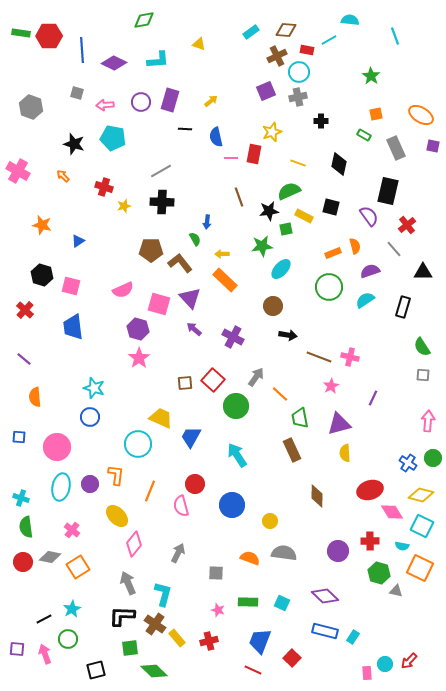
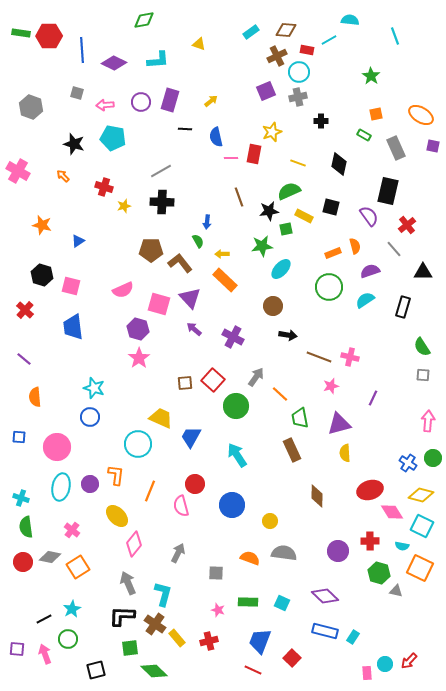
green semicircle at (195, 239): moved 3 px right, 2 px down
pink star at (331, 386): rotated 14 degrees clockwise
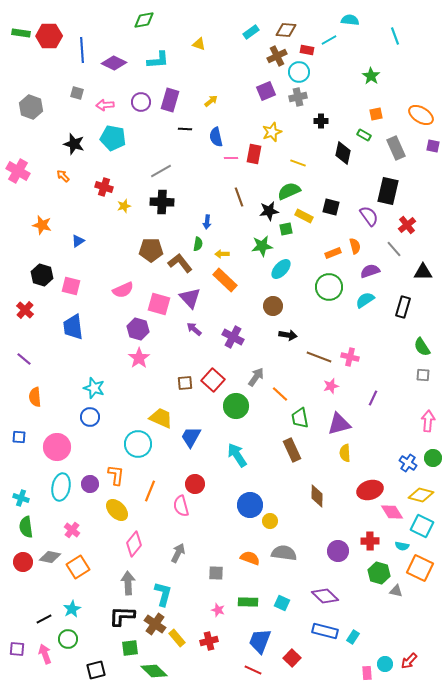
black diamond at (339, 164): moved 4 px right, 11 px up
green semicircle at (198, 241): moved 3 px down; rotated 40 degrees clockwise
blue circle at (232, 505): moved 18 px right
yellow ellipse at (117, 516): moved 6 px up
gray arrow at (128, 583): rotated 20 degrees clockwise
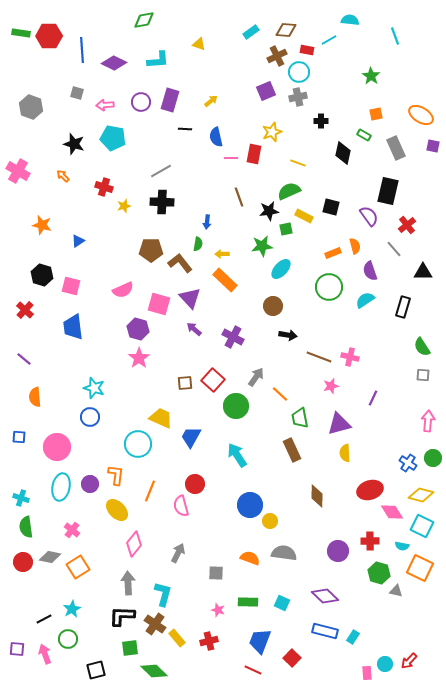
purple semicircle at (370, 271): rotated 90 degrees counterclockwise
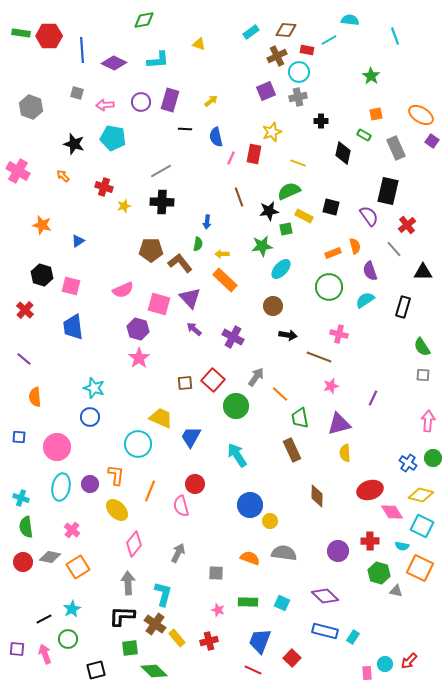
purple square at (433, 146): moved 1 px left, 5 px up; rotated 24 degrees clockwise
pink line at (231, 158): rotated 64 degrees counterclockwise
pink cross at (350, 357): moved 11 px left, 23 px up
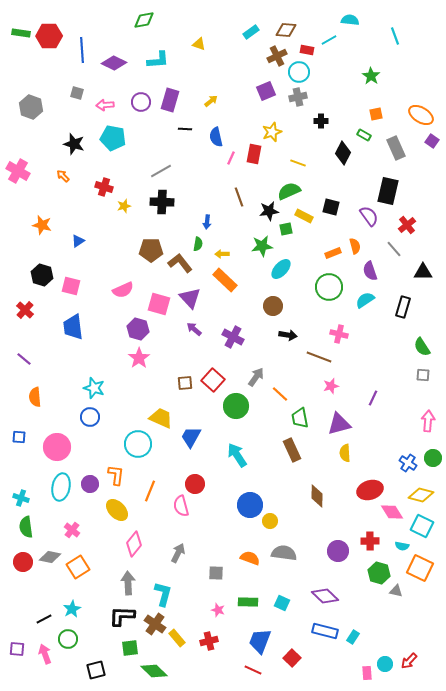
black diamond at (343, 153): rotated 15 degrees clockwise
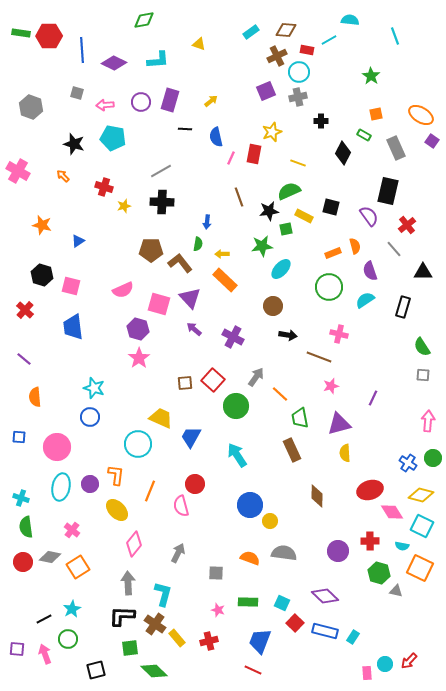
red square at (292, 658): moved 3 px right, 35 px up
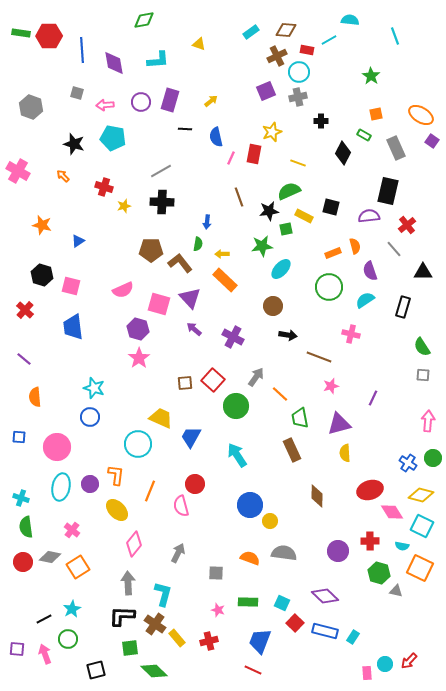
purple diamond at (114, 63): rotated 55 degrees clockwise
purple semicircle at (369, 216): rotated 60 degrees counterclockwise
pink cross at (339, 334): moved 12 px right
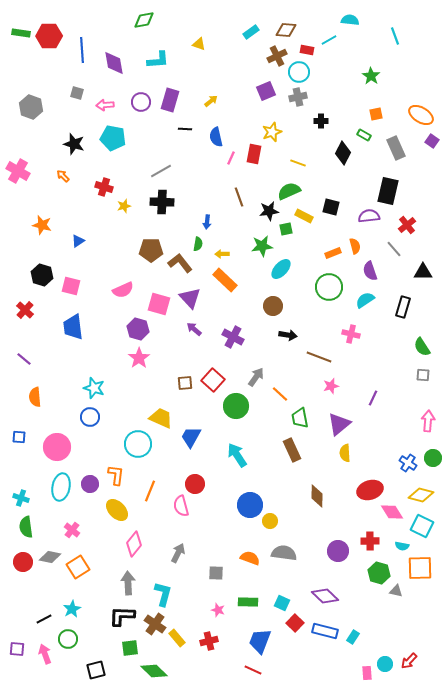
purple triangle at (339, 424): rotated 25 degrees counterclockwise
orange square at (420, 568): rotated 28 degrees counterclockwise
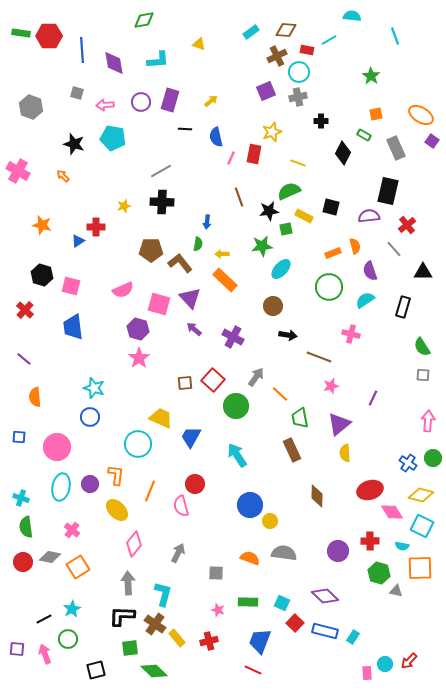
cyan semicircle at (350, 20): moved 2 px right, 4 px up
red cross at (104, 187): moved 8 px left, 40 px down; rotated 18 degrees counterclockwise
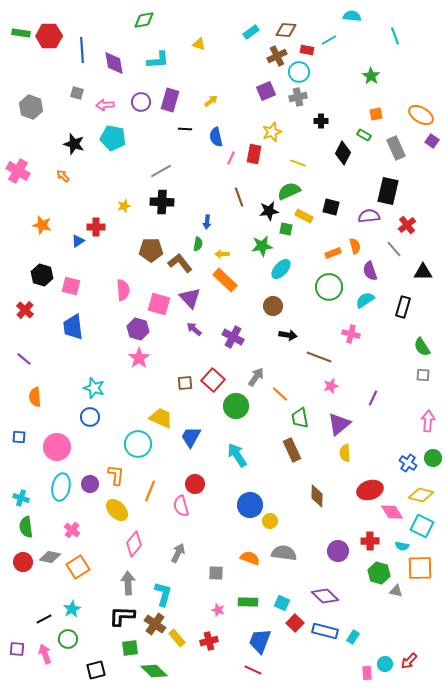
green square at (286, 229): rotated 24 degrees clockwise
pink semicircle at (123, 290): rotated 70 degrees counterclockwise
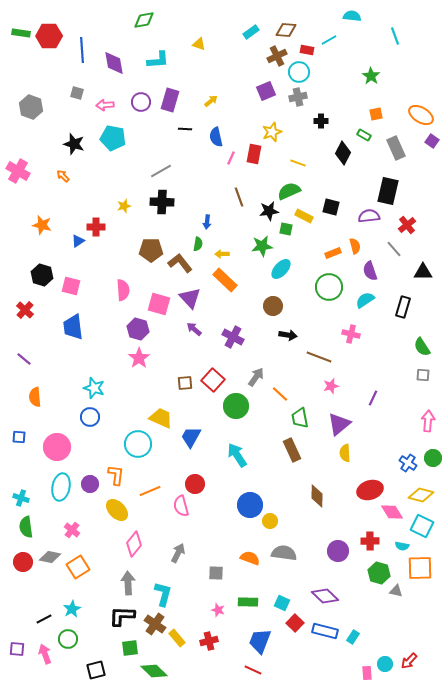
orange line at (150, 491): rotated 45 degrees clockwise
